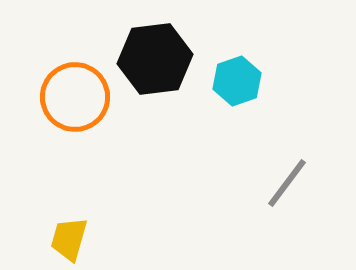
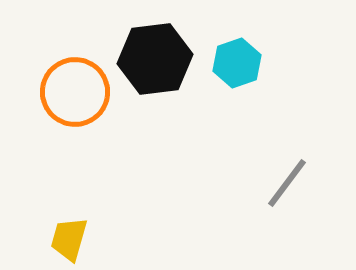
cyan hexagon: moved 18 px up
orange circle: moved 5 px up
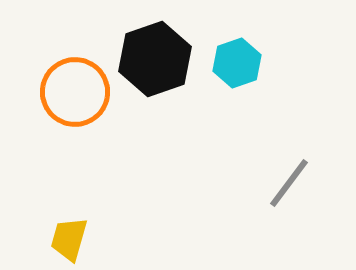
black hexagon: rotated 12 degrees counterclockwise
gray line: moved 2 px right
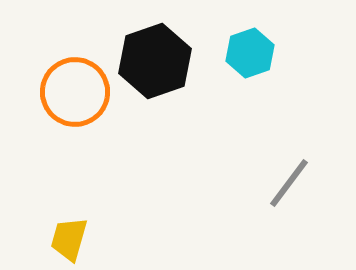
black hexagon: moved 2 px down
cyan hexagon: moved 13 px right, 10 px up
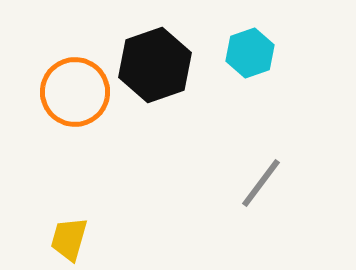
black hexagon: moved 4 px down
gray line: moved 28 px left
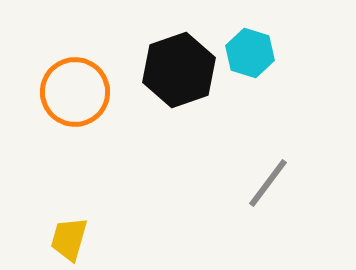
cyan hexagon: rotated 24 degrees counterclockwise
black hexagon: moved 24 px right, 5 px down
gray line: moved 7 px right
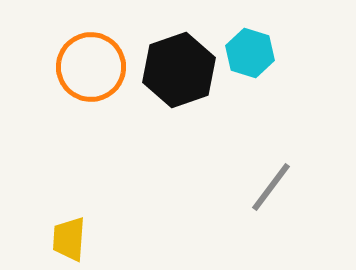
orange circle: moved 16 px right, 25 px up
gray line: moved 3 px right, 4 px down
yellow trapezoid: rotated 12 degrees counterclockwise
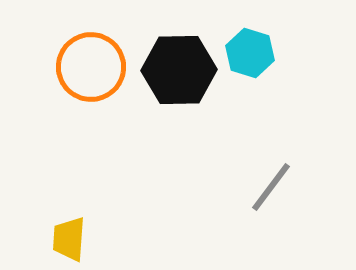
black hexagon: rotated 18 degrees clockwise
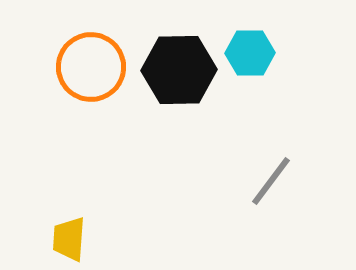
cyan hexagon: rotated 18 degrees counterclockwise
gray line: moved 6 px up
